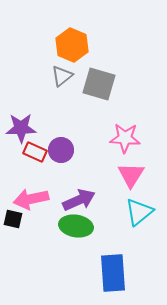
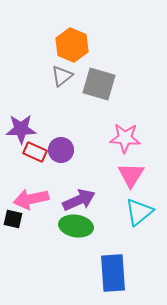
purple star: moved 1 px down
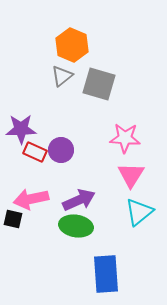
blue rectangle: moved 7 px left, 1 px down
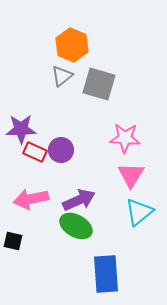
black square: moved 22 px down
green ellipse: rotated 20 degrees clockwise
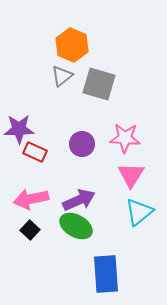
purple star: moved 2 px left
purple circle: moved 21 px right, 6 px up
black square: moved 17 px right, 11 px up; rotated 30 degrees clockwise
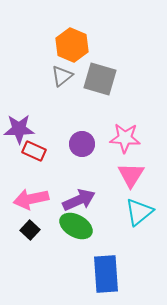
gray square: moved 1 px right, 5 px up
red rectangle: moved 1 px left, 1 px up
